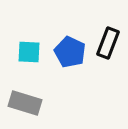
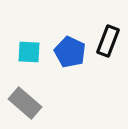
black rectangle: moved 2 px up
gray rectangle: rotated 24 degrees clockwise
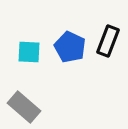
blue pentagon: moved 5 px up
gray rectangle: moved 1 px left, 4 px down
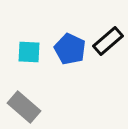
black rectangle: rotated 28 degrees clockwise
blue pentagon: moved 2 px down
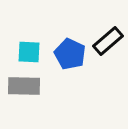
blue pentagon: moved 5 px down
gray rectangle: moved 21 px up; rotated 40 degrees counterclockwise
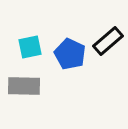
cyan square: moved 1 px right, 5 px up; rotated 15 degrees counterclockwise
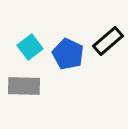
cyan square: rotated 25 degrees counterclockwise
blue pentagon: moved 2 px left
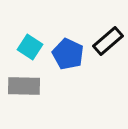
cyan square: rotated 20 degrees counterclockwise
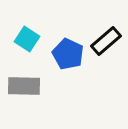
black rectangle: moved 2 px left
cyan square: moved 3 px left, 8 px up
